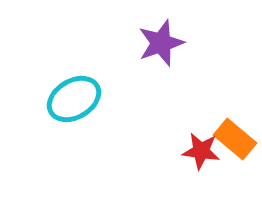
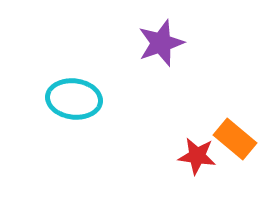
cyan ellipse: rotated 38 degrees clockwise
red star: moved 4 px left, 5 px down
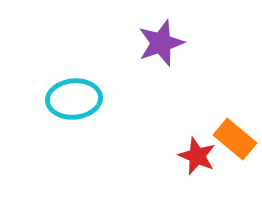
cyan ellipse: rotated 12 degrees counterclockwise
red star: rotated 15 degrees clockwise
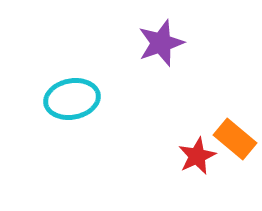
cyan ellipse: moved 2 px left; rotated 6 degrees counterclockwise
red star: rotated 24 degrees clockwise
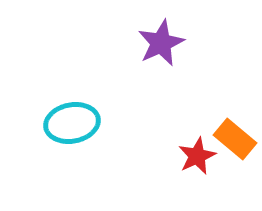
purple star: rotated 6 degrees counterclockwise
cyan ellipse: moved 24 px down
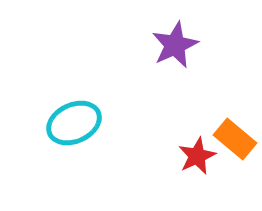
purple star: moved 14 px right, 2 px down
cyan ellipse: moved 2 px right; rotated 14 degrees counterclockwise
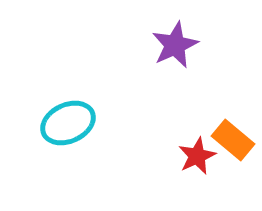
cyan ellipse: moved 6 px left
orange rectangle: moved 2 px left, 1 px down
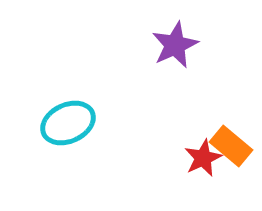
orange rectangle: moved 2 px left, 6 px down
red star: moved 6 px right, 2 px down
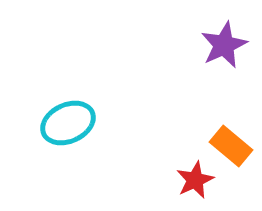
purple star: moved 49 px right
red star: moved 8 px left, 22 px down
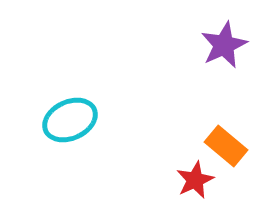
cyan ellipse: moved 2 px right, 3 px up
orange rectangle: moved 5 px left
